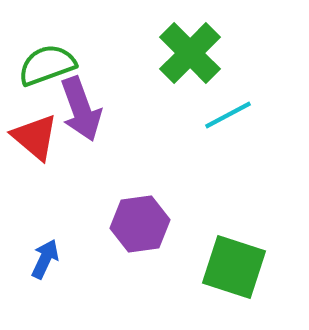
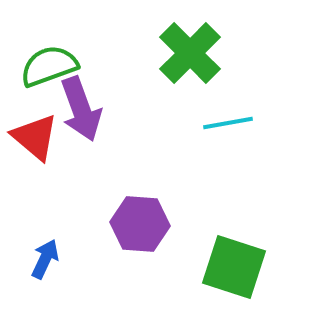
green semicircle: moved 2 px right, 1 px down
cyan line: moved 8 px down; rotated 18 degrees clockwise
purple hexagon: rotated 12 degrees clockwise
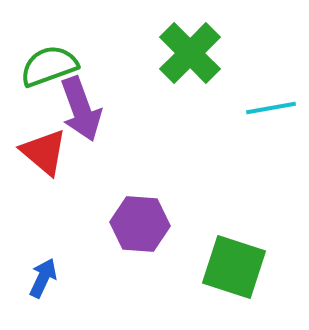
cyan line: moved 43 px right, 15 px up
red triangle: moved 9 px right, 15 px down
blue arrow: moved 2 px left, 19 px down
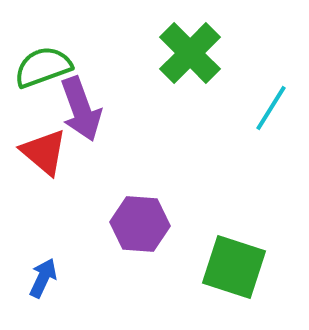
green semicircle: moved 6 px left, 1 px down
cyan line: rotated 48 degrees counterclockwise
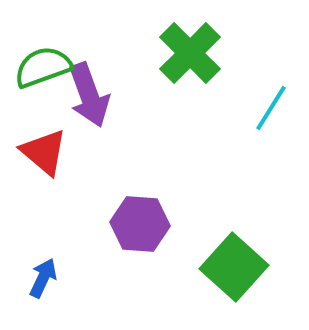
purple arrow: moved 8 px right, 14 px up
green square: rotated 24 degrees clockwise
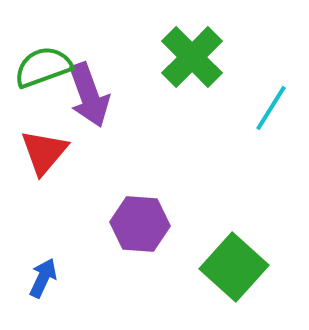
green cross: moved 2 px right, 4 px down
red triangle: rotated 30 degrees clockwise
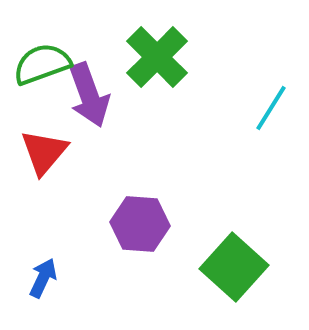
green cross: moved 35 px left
green semicircle: moved 1 px left, 3 px up
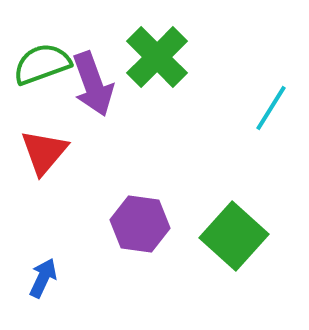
purple arrow: moved 4 px right, 11 px up
purple hexagon: rotated 4 degrees clockwise
green square: moved 31 px up
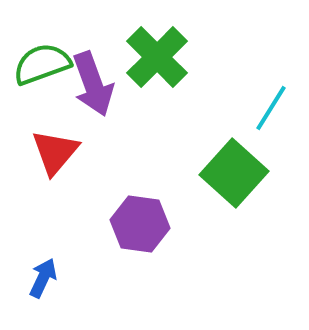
red triangle: moved 11 px right
green square: moved 63 px up
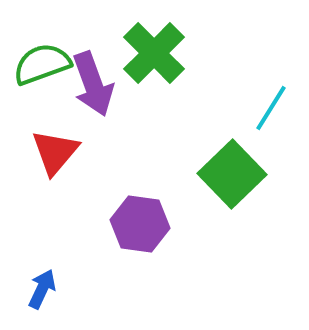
green cross: moved 3 px left, 4 px up
green square: moved 2 px left, 1 px down; rotated 4 degrees clockwise
blue arrow: moved 1 px left, 11 px down
